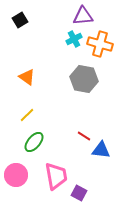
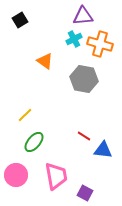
orange triangle: moved 18 px right, 16 px up
yellow line: moved 2 px left
blue triangle: moved 2 px right
purple square: moved 6 px right
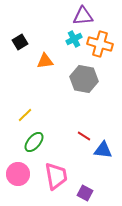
black square: moved 22 px down
orange triangle: rotated 42 degrees counterclockwise
pink circle: moved 2 px right, 1 px up
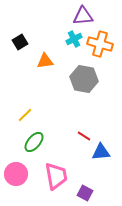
blue triangle: moved 2 px left, 2 px down; rotated 12 degrees counterclockwise
pink circle: moved 2 px left
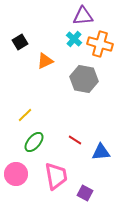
cyan cross: rotated 21 degrees counterclockwise
orange triangle: rotated 18 degrees counterclockwise
red line: moved 9 px left, 4 px down
